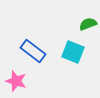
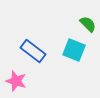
green semicircle: rotated 66 degrees clockwise
cyan square: moved 1 px right, 2 px up
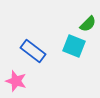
green semicircle: rotated 90 degrees clockwise
cyan square: moved 4 px up
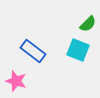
cyan square: moved 4 px right, 4 px down
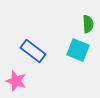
green semicircle: rotated 48 degrees counterclockwise
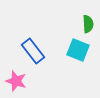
blue rectangle: rotated 15 degrees clockwise
